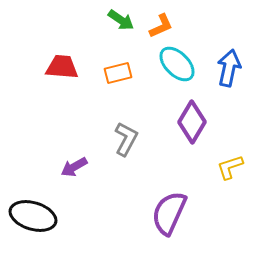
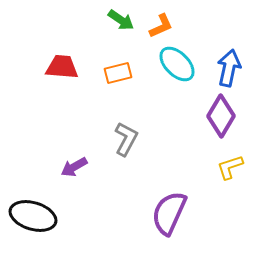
purple diamond: moved 29 px right, 6 px up
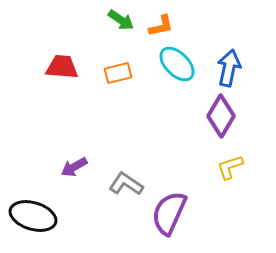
orange L-shape: rotated 12 degrees clockwise
gray L-shape: moved 45 px down; rotated 84 degrees counterclockwise
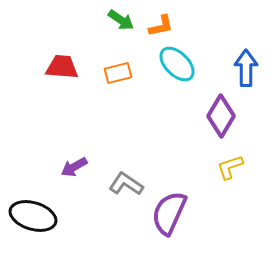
blue arrow: moved 17 px right; rotated 12 degrees counterclockwise
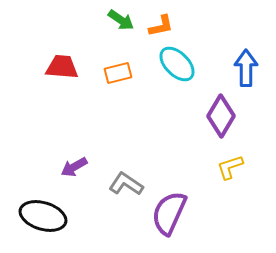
black ellipse: moved 10 px right
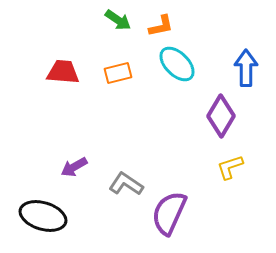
green arrow: moved 3 px left
red trapezoid: moved 1 px right, 5 px down
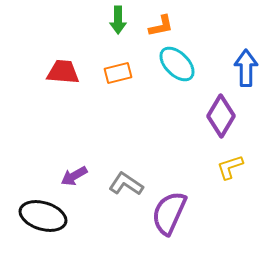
green arrow: rotated 56 degrees clockwise
purple arrow: moved 9 px down
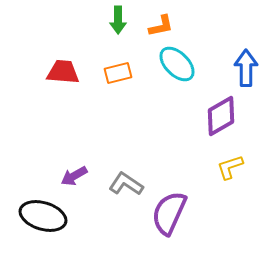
purple diamond: rotated 30 degrees clockwise
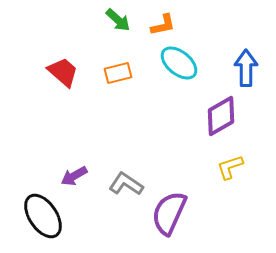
green arrow: rotated 48 degrees counterclockwise
orange L-shape: moved 2 px right, 1 px up
cyan ellipse: moved 2 px right, 1 px up; rotated 6 degrees counterclockwise
red trapezoid: rotated 36 degrees clockwise
black ellipse: rotated 39 degrees clockwise
